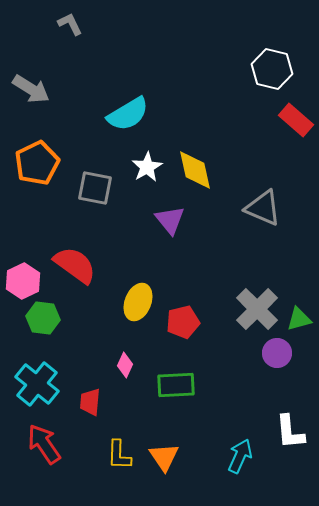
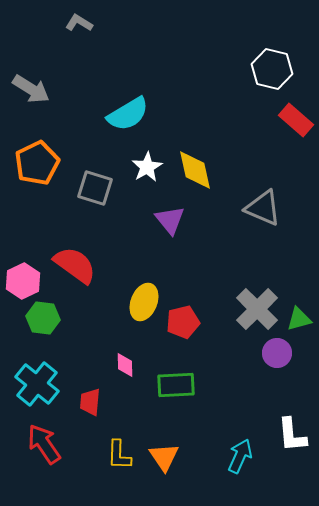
gray L-shape: moved 9 px right, 1 px up; rotated 32 degrees counterclockwise
gray square: rotated 6 degrees clockwise
yellow ellipse: moved 6 px right
pink diamond: rotated 25 degrees counterclockwise
white L-shape: moved 2 px right, 3 px down
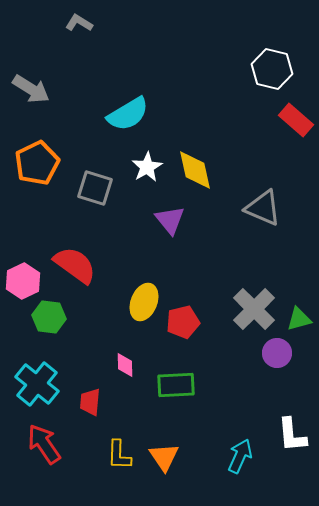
gray cross: moved 3 px left
green hexagon: moved 6 px right, 1 px up
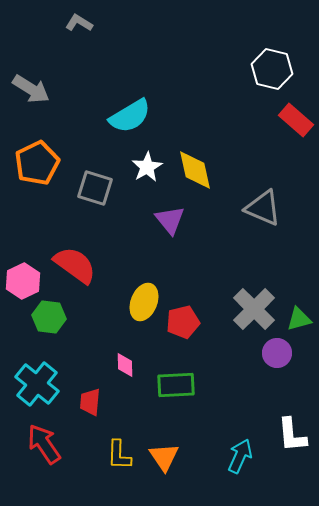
cyan semicircle: moved 2 px right, 2 px down
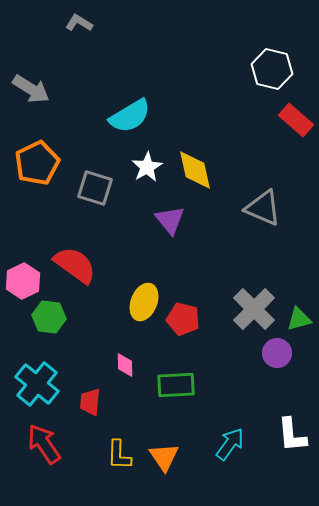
red pentagon: moved 3 px up; rotated 28 degrees clockwise
cyan arrow: moved 10 px left, 12 px up; rotated 12 degrees clockwise
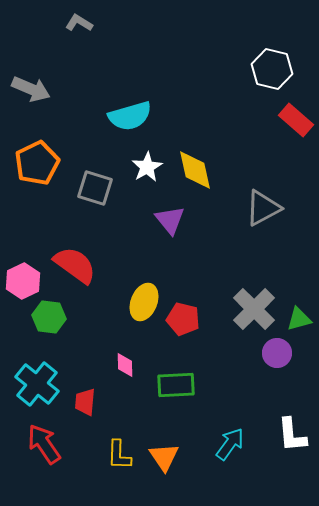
gray arrow: rotated 9 degrees counterclockwise
cyan semicircle: rotated 15 degrees clockwise
gray triangle: rotated 51 degrees counterclockwise
red trapezoid: moved 5 px left
